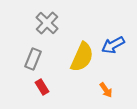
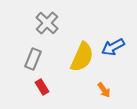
blue arrow: moved 2 px down
orange arrow: moved 2 px left
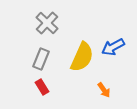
gray rectangle: moved 8 px right
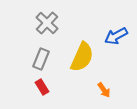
blue arrow: moved 3 px right, 11 px up
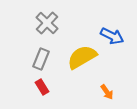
blue arrow: moved 4 px left; rotated 125 degrees counterclockwise
yellow semicircle: rotated 144 degrees counterclockwise
orange arrow: moved 3 px right, 2 px down
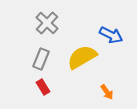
blue arrow: moved 1 px left, 1 px up
red rectangle: moved 1 px right
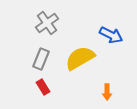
gray cross: rotated 10 degrees clockwise
yellow semicircle: moved 2 px left, 1 px down
orange arrow: rotated 35 degrees clockwise
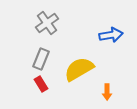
blue arrow: rotated 35 degrees counterclockwise
yellow semicircle: moved 1 px left, 11 px down
red rectangle: moved 2 px left, 3 px up
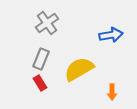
red rectangle: moved 1 px left, 1 px up
orange arrow: moved 5 px right
